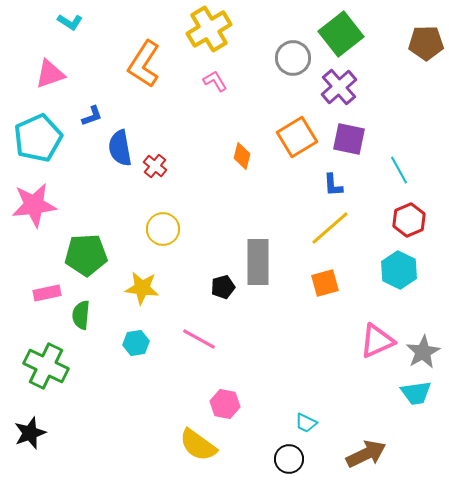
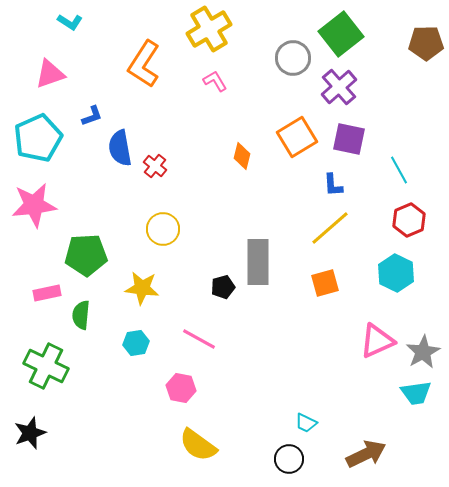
cyan hexagon at (399, 270): moved 3 px left, 3 px down
pink hexagon at (225, 404): moved 44 px left, 16 px up
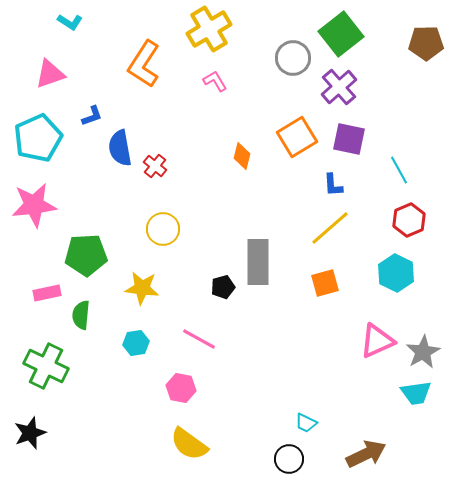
yellow semicircle at (198, 445): moved 9 px left, 1 px up
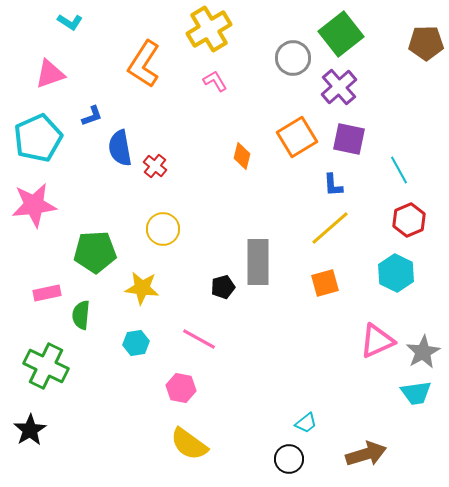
green pentagon at (86, 255): moved 9 px right, 3 px up
cyan trapezoid at (306, 423): rotated 65 degrees counterclockwise
black star at (30, 433): moved 3 px up; rotated 12 degrees counterclockwise
brown arrow at (366, 454): rotated 9 degrees clockwise
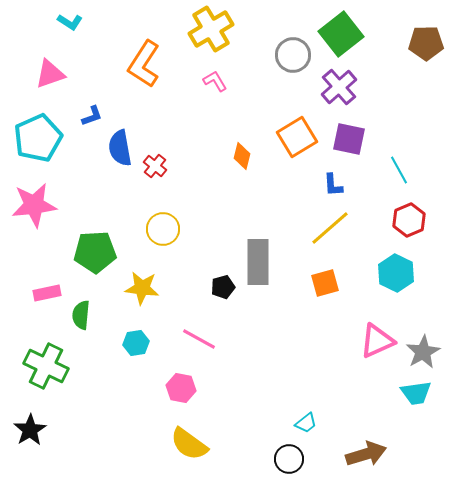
yellow cross at (209, 29): moved 2 px right
gray circle at (293, 58): moved 3 px up
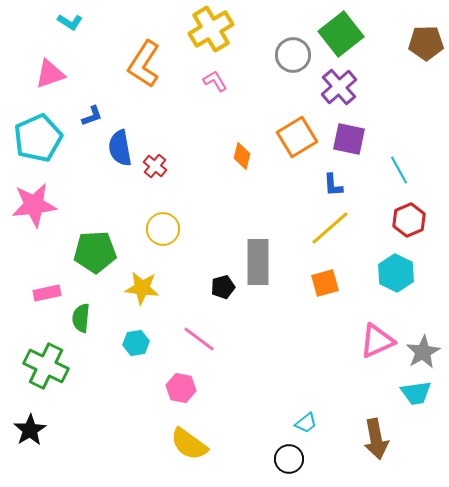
green semicircle at (81, 315): moved 3 px down
pink line at (199, 339): rotated 8 degrees clockwise
brown arrow at (366, 454): moved 10 px right, 15 px up; rotated 96 degrees clockwise
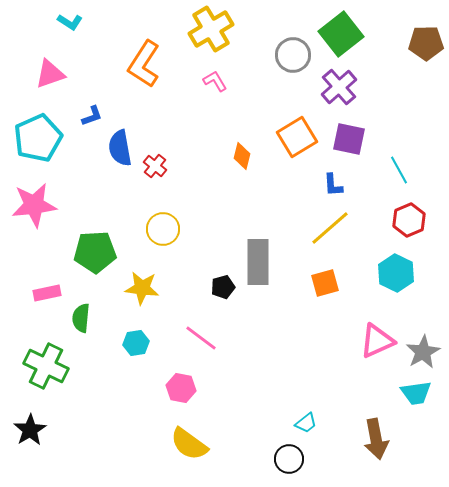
pink line at (199, 339): moved 2 px right, 1 px up
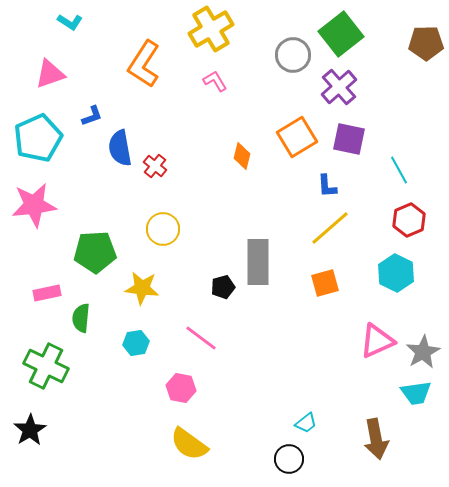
blue L-shape at (333, 185): moved 6 px left, 1 px down
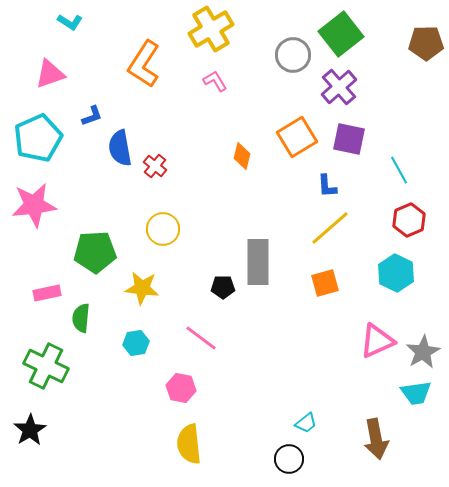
black pentagon at (223, 287): rotated 15 degrees clockwise
yellow semicircle at (189, 444): rotated 48 degrees clockwise
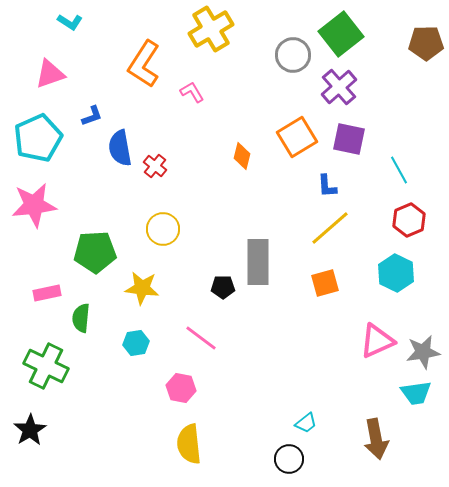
pink L-shape at (215, 81): moved 23 px left, 11 px down
gray star at (423, 352): rotated 20 degrees clockwise
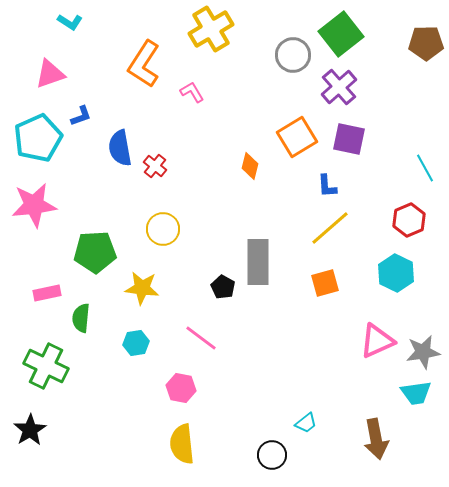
blue L-shape at (92, 116): moved 11 px left
orange diamond at (242, 156): moved 8 px right, 10 px down
cyan line at (399, 170): moved 26 px right, 2 px up
black pentagon at (223, 287): rotated 30 degrees clockwise
yellow semicircle at (189, 444): moved 7 px left
black circle at (289, 459): moved 17 px left, 4 px up
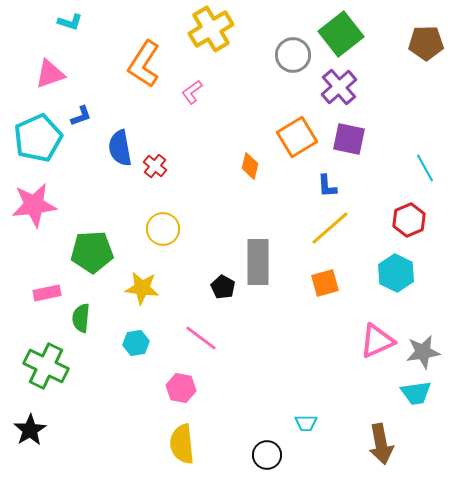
cyan L-shape at (70, 22): rotated 15 degrees counterclockwise
pink L-shape at (192, 92): rotated 95 degrees counterclockwise
green pentagon at (95, 252): moved 3 px left
cyan trapezoid at (306, 423): rotated 40 degrees clockwise
brown arrow at (376, 439): moved 5 px right, 5 px down
black circle at (272, 455): moved 5 px left
